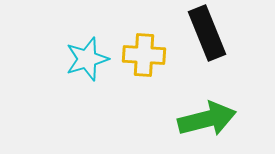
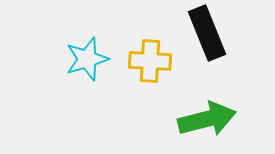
yellow cross: moved 6 px right, 6 px down
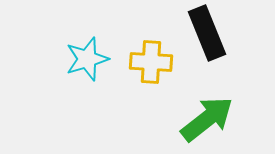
yellow cross: moved 1 px right, 1 px down
green arrow: rotated 24 degrees counterclockwise
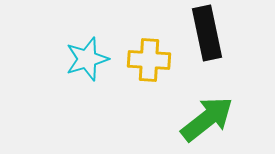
black rectangle: rotated 10 degrees clockwise
yellow cross: moved 2 px left, 2 px up
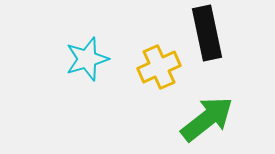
yellow cross: moved 10 px right, 7 px down; rotated 27 degrees counterclockwise
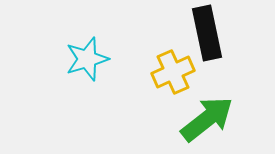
yellow cross: moved 14 px right, 5 px down
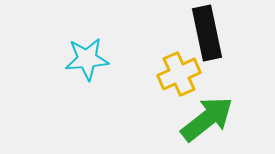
cyan star: rotated 12 degrees clockwise
yellow cross: moved 6 px right, 2 px down
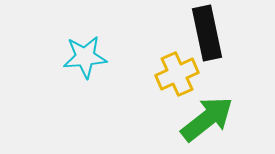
cyan star: moved 2 px left, 2 px up
yellow cross: moved 2 px left
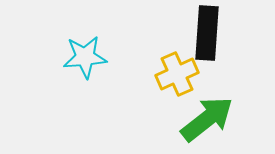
black rectangle: rotated 16 degrees clockwise
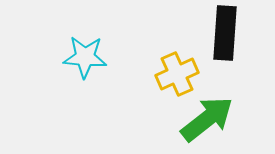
black rectangle: moved 18 px right
cyan star: rotated 9 degrees clockwise
